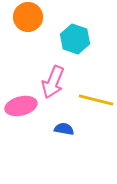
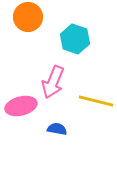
yellow line: moved 1 px down
blue semicircle: moved 7 px left
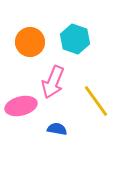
orange circle: moved 2 px right, 25 px down
yellow line: rotated 40 degrees clockwise
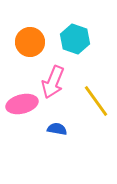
pink ellipse: moved 1 px right, 2 px up
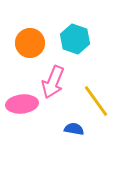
orange circle: moved 1 px down
pink ellipse: rotated 8 degrees clockwise
blue semicircle: moved 17 px right
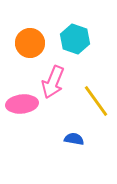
blue semicircle: moved 10 px down
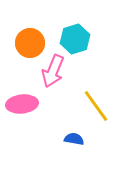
cyan hexagon: rotated 24 degrees clockwise
pink arrow: moved 11 px up
yellow line: moved 5 px down
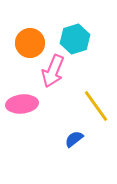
blue semicircle: rotated 48 degrees counterclockwise
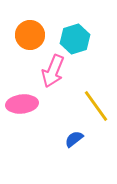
orange circle: moved 8 px up
